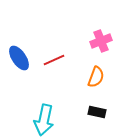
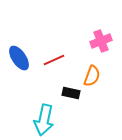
orange semicircle: moved 4 px left, 1 px up
black rectangle: moved 26 px left, 19 px up
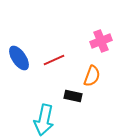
black rectangle: moved 2 px right, 3 px down
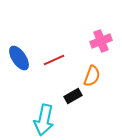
black rectangle: rotated 42 degrees counterclockwise
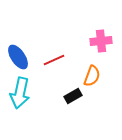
pink cross: rotated 15 degrees clockwise
blue ellipse: moved 1 px left, 1 px up
cyan arrow: moved 24 px left, 27 px up
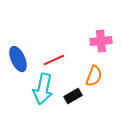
blue ellipse: moved 2 px down; rotated 10 degrees clockwise
orange semicircle: moved 2 px right
cyan arrow: moved 23 px right, 4 px up
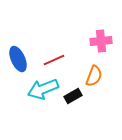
cyan arrow: rotated 56 degrees clockwise
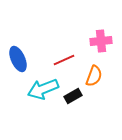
red line: moved 10 px right
